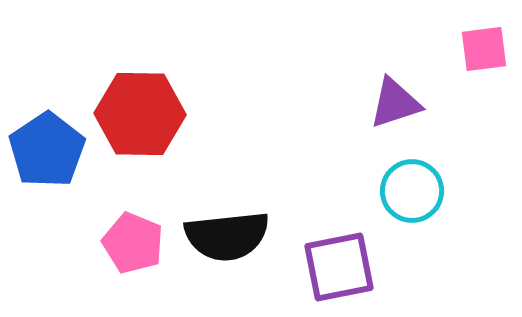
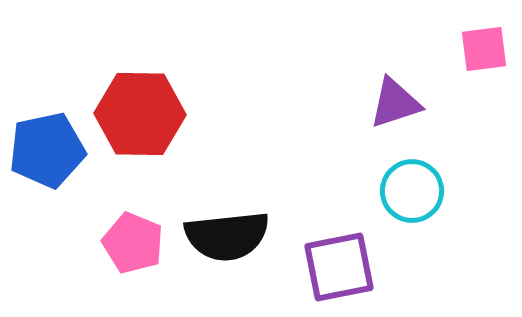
blue pentagon: rotated 22 degrees clockwise
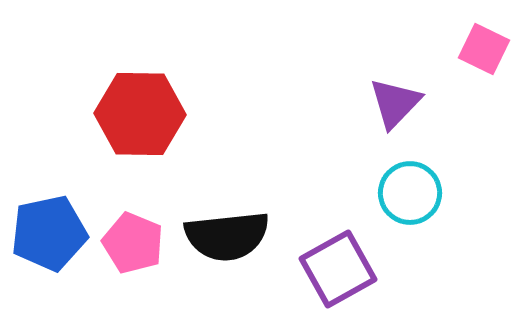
pink square: rotated 33 degrees clockwise
purple triangle: rotated 28 degrees counterclockwise
blue pentagon: moved 2 px right, 83 px down
cyan circle: moved 2 px left, 2 px down
purple square: moved 1 px left, 2 px down; rotated 18 degrees counterclockwise
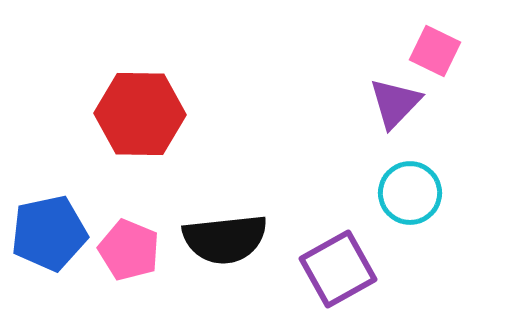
pink square: moved 49 px left, 2 px down
black semicircle: moved 2 px left, 3 px down
pink pentagon: moved 4 px left, 7 px down
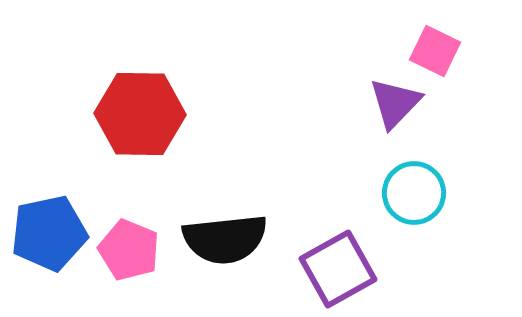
cyan circle: moved 4 px right
